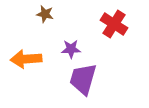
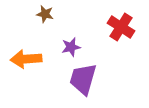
red cross: moved 7 px right, 3 px down
purple star: moved 2 px up; rotated 12 degrees counterclockwise
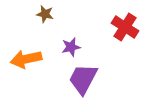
red cross: moved 4 px right
orange arrow: rotated 8 degrees counterclockwise
purple trapezoid: rotated 12 degrees clockwise
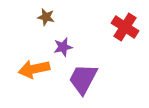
brown star: moved 1 px right, 3 px down
purple star: moved 8 px left
orange arrow: moved 8 px right, 10 px down
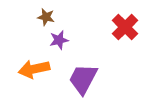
red cross: rotated 12 degrees clockwise
purple star: moved 4 px left, 7 px up
